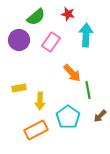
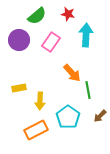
green semicircle: moved 1 px right, 1 px up
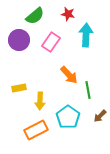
green semicircle: moved 2 px left
orange arrow: moved 3 px left, 2 px down
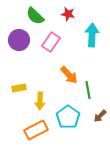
green semicircle: rotated 84 degrees clockwise
cyan arrow: moved 6 px right
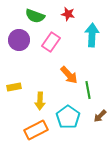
green semicircle: rotated 24 degrees counterclockwise
yellow rectangle: moved 5 px left, 1 px up
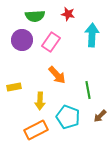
green semicircle: rotated 24 degrees counterclockwise
purple circle: moved 3 px right
orange arrow: moved 12 px left
cyan pentagon: rotated 15 degrees counterclockwise
